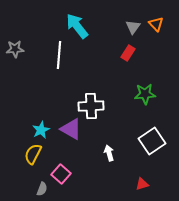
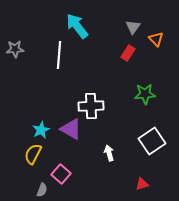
orange triangle: moved 15 px down
gray semicircle: moved 1 px down
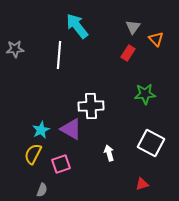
white square: moved 1 px left, 2 px down; rotated 28 degrees counterclockwise
pink square: moved 10 px up; rotated 30 degrees clockwise
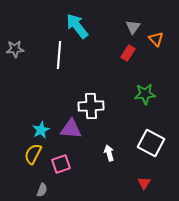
purple triangle: rotated 25 degrees counterclockwise
red triangle: moved 2 px right, 1 px up; rotated 40 degrees counterclockwise
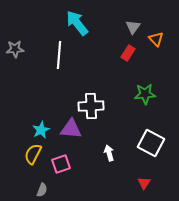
cyan arrow: moved 3 px up
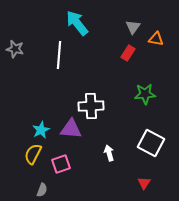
orange triangle: rotated 35 degrees counterclockwise
gray star: rotated 18 degrees clockwise
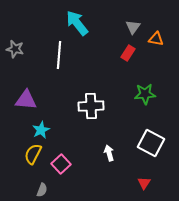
purple triangle: moved 45 px left, 29 px up
pink square: rotated 24 degrees counterclockwise
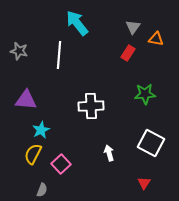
gray star: moved 4 px right, 2 px down
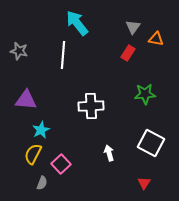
white line: moved 4 px right
gray semicircle: moved 7 px up
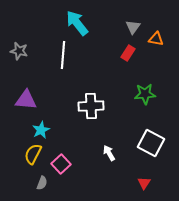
white arrow: rotated 14 degrees counterclockwise
